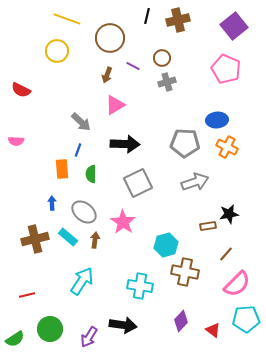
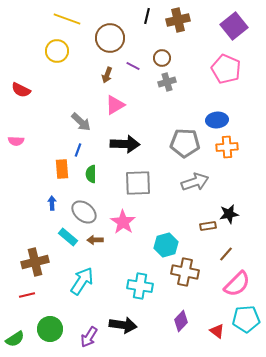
orange cross at (227, 147): rotated 30 degrees counterclockwise
gray square at (138, 183): rotated 24 degrees clockwise
brown cross at (35, 239): moved 23 px down
brown arrow at (95, 240): rotated 98 degrees counterclockwise
red triangle at (213, 330): moved 4 px right, 1 px down
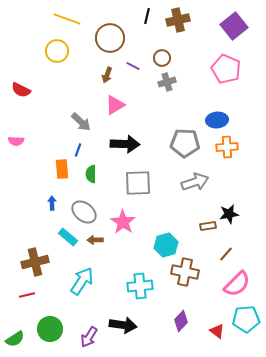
cyan cross at (140, 286): rotated 15 degrees counterclockwise
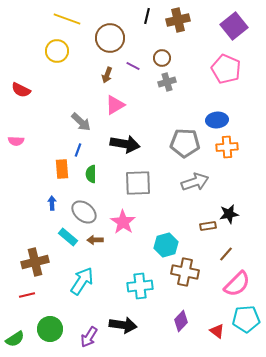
black arrow at (125, 144): rotated 8 degrees clockwise
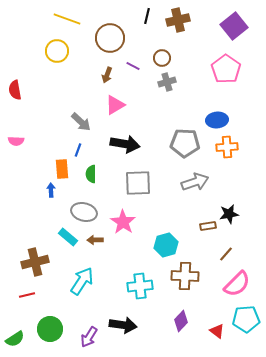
pink pentagon at (226, 69): rotated 12 degrees clockwise
red semicircle at (21, 90): moved 6 px left; rotated 54 degrees clockwise
blue arrow at (52, 203): moved 1 px left, 13 px up
gray ellipse at (84, 212): rotated 25 degrees counterclockwise
brown cross at (185, 272): moved 4 px down; rotated 8 degrees counterclockwise
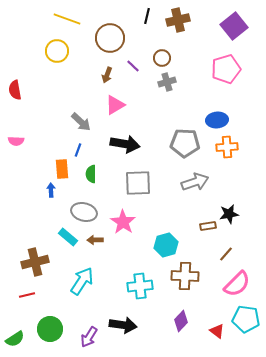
purple line at (133, 66): rotated 16 degrees clockwise
pink pentagon at (226, 69): rotated 20 degrees clockwise
cyan pentagon at (246, 319): rotated 12 degrees clockwise
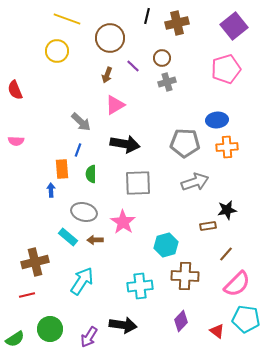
brown cross at (178, 20): moved 1 px left, 3 px down
red semicircle at (15, 90): rotated 12 degrees counterclockwise
black star at (229, 214): moved 2 px left, 4 px up
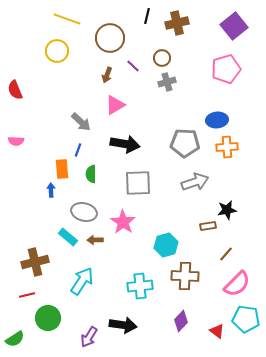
green circle at (50, 329): moved 2 px left, 11 px up
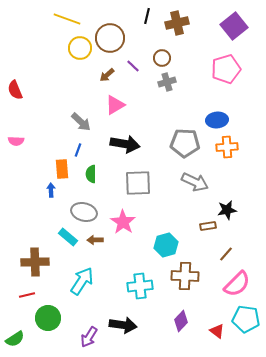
yellow circle at (57, 51): moved 23 px right, 3 px up
brown arrow at (107, 75): rotated 28 degrees clockwise
gray arrow at (195, 182): rotated 44 degrees clockwise
brown cross at (35, 262): rotated 12 degrees clockwise
